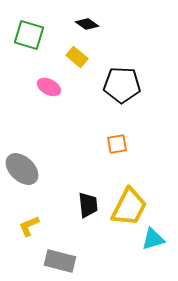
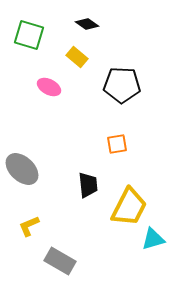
black trapezoid: moved 20 px up
gray rectangle: rotated 16 degrees clockwise
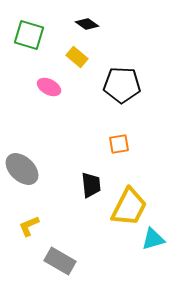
orange square: moved 2 px right
black trapezoid: moved 3 px right
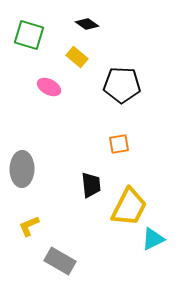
gray ellipse: rotated 48 degrees clockwise
cyan triangle: rotated 10 degrees counterclockwise
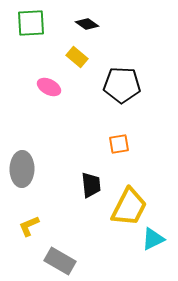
green square: moved 2 px right, 12 px up; rotated 20 degrees counterclockwise
